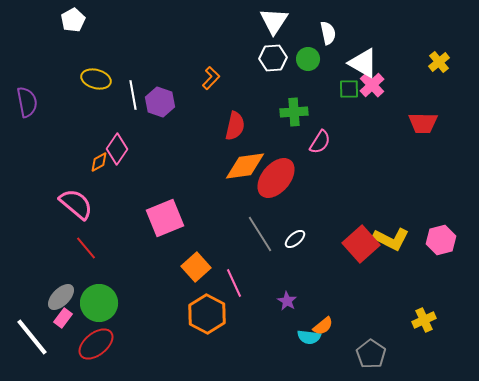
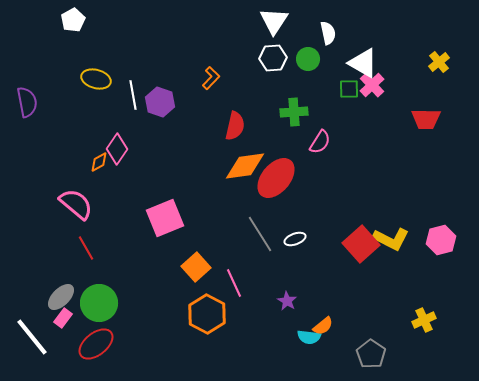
red trapezoid at (423, 123): moved 3 px right, 4 px up
white ellipse at (295, 239): rotated 20 degrees clockwise
red line at (86, 248): rotated 10 degrees clockwise
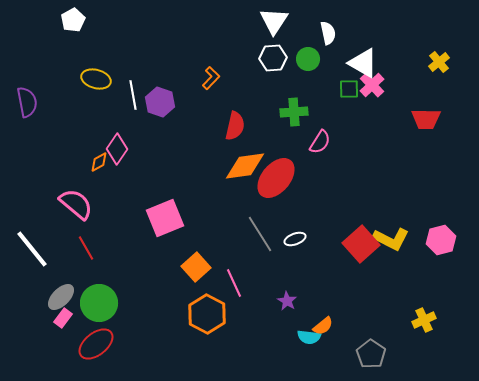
white line at (32, 337): moved 88 px up
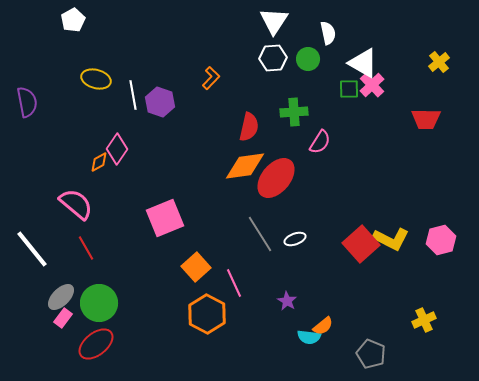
red semicircle at (235, 126): moved 14 px right, 1 px down
gray pentagon at (371, 354): rotated 12 degrees counterclockwise
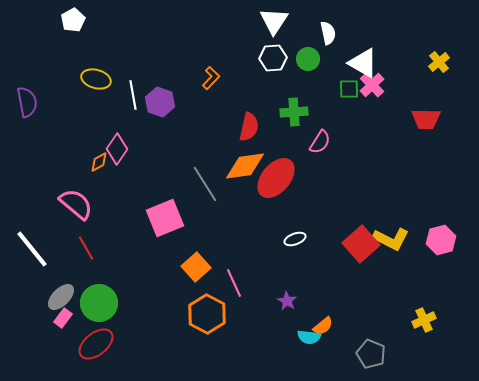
gray line at (260, 234): moved 55 px left, 50 px up
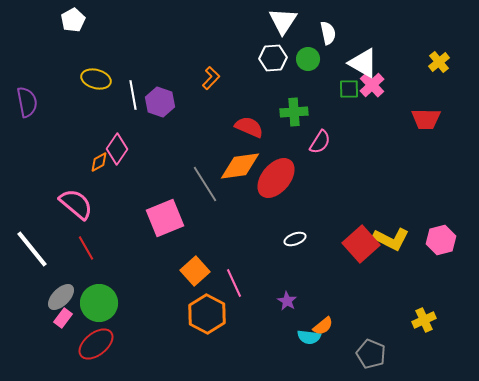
white triangle at (274, 21): moved 9 px right
red semicircle at (249, 127): rotated 80 degrees counterclockwise
orange diamond at (245, 166): moved 5 px left
orange square at (196, 267): moved 1 px left, 4 px down
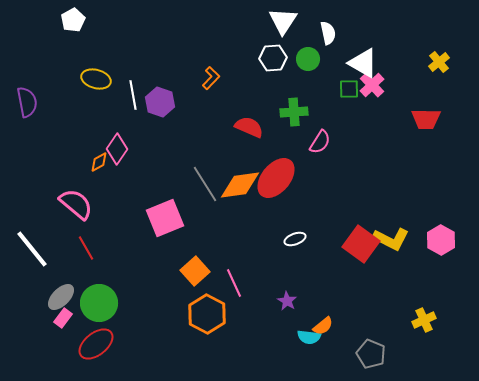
orange diamond at (240, 166): moved 19 px down
pink hexagon at (441, 240): rotated 16 degrees counterclockwise
red square at (361, 244): rotated 12 degrees counterclockwise
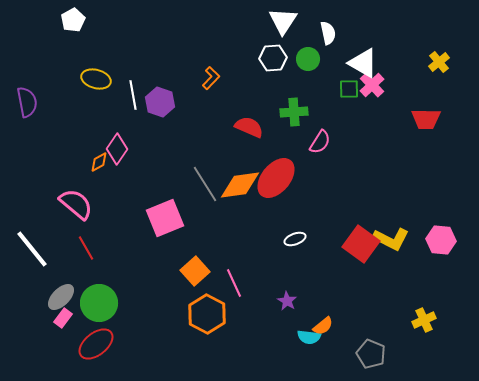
pink hexagon at (441, 240): rotated 24 degrees counterclockwise
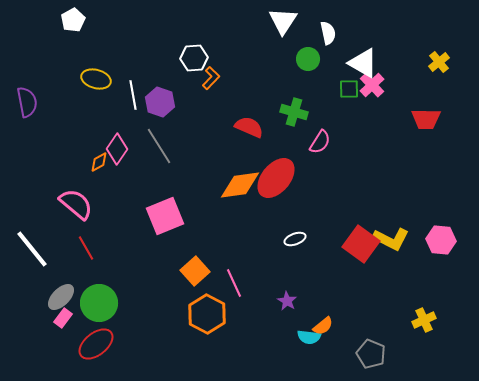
white hexagon at (273, 58): moved 79 px left
green cross at (294, 112): rotated 20 degrees clockwise
gray line at (205, 184): moved 46 px left, 38 px up
pink square at (165, 218): moved 2 px up
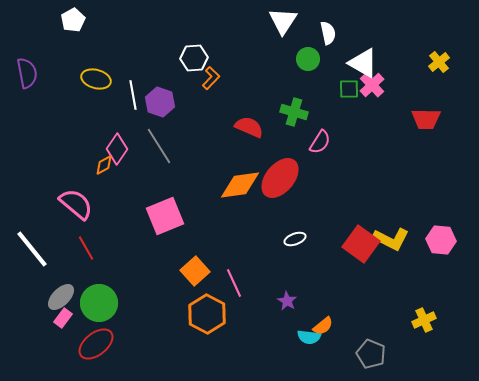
purple semicircle at (27, 102): moved 29 px up
orange diamond at (99, 162): moved 5 px right, 3 px down
red ellipse at (276, 178): moved 4 px right
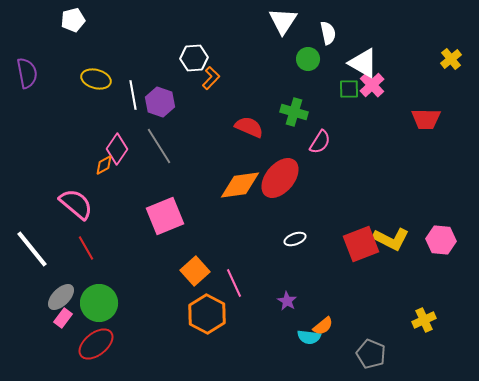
white pentagon at (73, 20): rotated 15 degrees clockwise
yellow cross at (439, 62): moved 12 px right, 3 px up
red square at (361, 244): rotated 33 degrees clockwise
